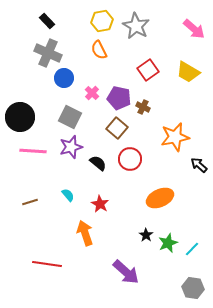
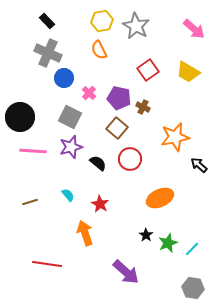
pink cross: moved 3 px left
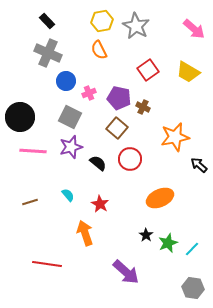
blue circle: moved 2 px right, 3 px down
pink cross: rotated 24 degrees clockwise
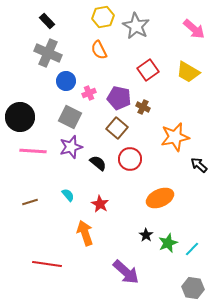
yellow hexagon: moved 1 px right, 4 px up
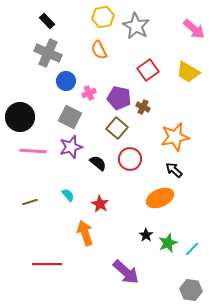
black arrow: moved 25 px left, 5 px down
red line: rotated 8 degrees counterclockwise
gray hexagon: moved 2 px left, 2 px down
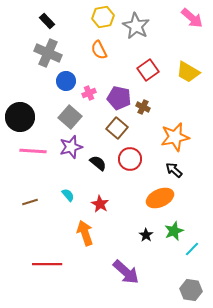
pink arrow: moved 2 px left, 11 px up
gray square: rotated 15 degrees clockwise
green star: moved 6 px right, 12 px up
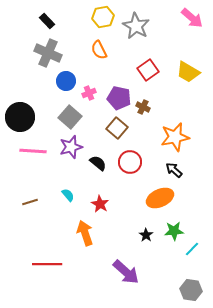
red circle: moved 3 px down
green star: rotated 18 degrees clockwise
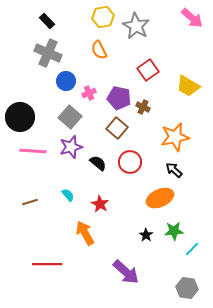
yellow trapezoid: moved 14 px down
orange arrow: rotated 10 degrees counterclockwise
gray hexagon: moved 4 px left, 2 px up
